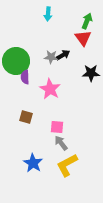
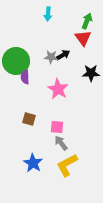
pink star: moved 8 px right
brown square: moved 3 px right, 2 px down
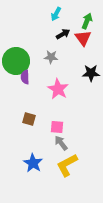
cyan arrow: moved 8 px right; rotated 24 degrees clockwise
black arrow: moved 21 px up
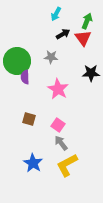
green circle: moved 1 px right
pink square: moved 1 px right, 2 px up; rotated 32 degrees clockwise
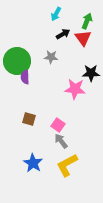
pink star: moved 17 px right; rotated 25 degrees counterclockwise
gray arrow: moved 2 px up
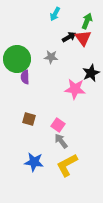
cyan arrow: moved 1 px left
black arrow: moved 6 px right, 3 px down
green circle: moved 2 px up
black star: rotated 24 degrees counterclockwise
blue star: moved 1 px right, 1 px up; rotated 24 degrees counterclockwise
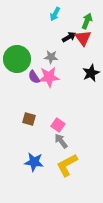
purple semicircle: moved 9 px right; rotated 32 degrees counterclockwise
pink star: moved 26 px left, 12 px up; rotated 10 degrees counterclockwise
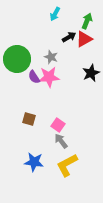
red triangle: moved 1 px right, 1 px down; rotated 36 degrees clockwise
gray star: rotated 16 degrees clockwise
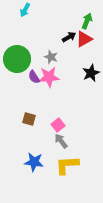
cyan arrow: moved 30 px left, 4 px up
pink square: rotated 16 degrees clockwise
yellow L-shape: rotated 25 degrees clockwise
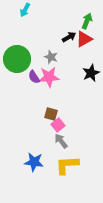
brown square: moved 22 px right, 5 px up
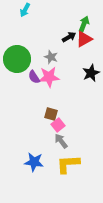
green arrow: moved 3 px left, 3 px down
yellow L-shape: moved 1 px right, 1 px up
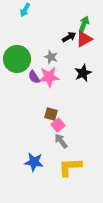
black star: moved 8 px left
yellow L-shape: moved 2 px right, 3 px down
